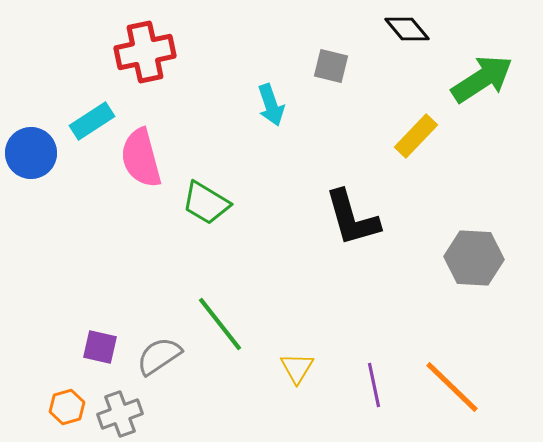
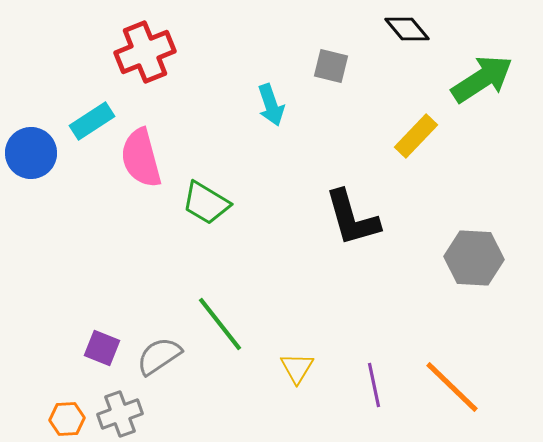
red cross: rotated 10 degrees counterclockwise
purple square: moved 2 px right, 1 px down; rotated 9 degrees clockwise
orange hexagon: moved 12 px down; rotated 12 degrees clockwise
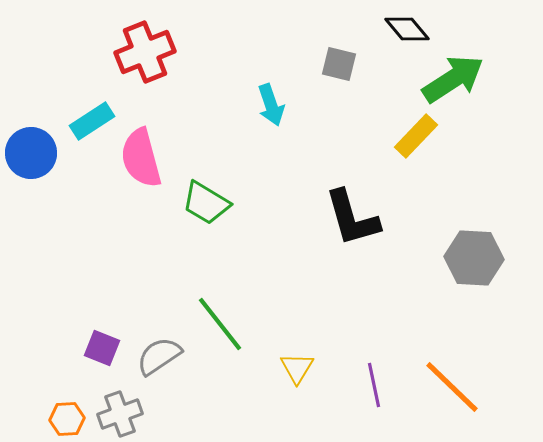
gray square: moved 8 px right, 2 px up
green arrow: moved 29 px left
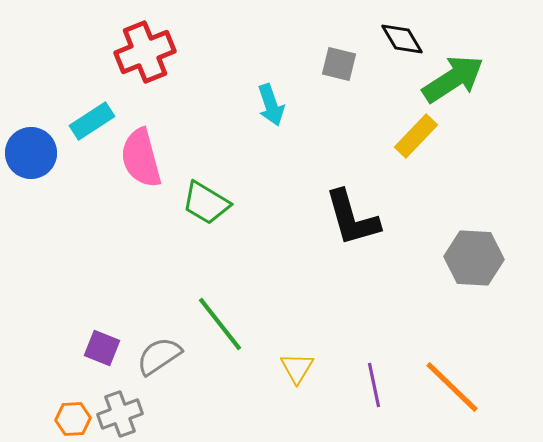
black diamond: moved 5 px left, 10 px down; rotated 9 degrees clockwise
orange hexagon: moved 6 px right
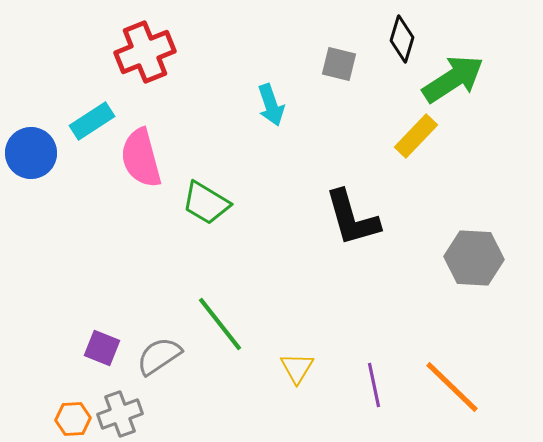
black diamond: rotated 48 degrees clockwise
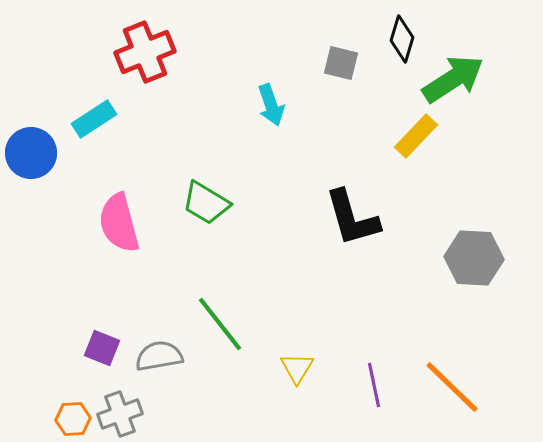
gray square: moved 2 px right, 1 px up
cyan rectangle: moved 2 px right, 2 px up
pink semicircle: moved 22 px left, 65 px down
gray semicircle: rotated 24 degrees clockwise
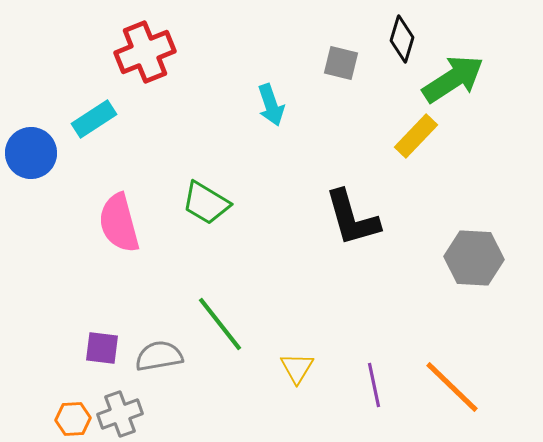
purple square: rotated 15 degrees counterclockwise
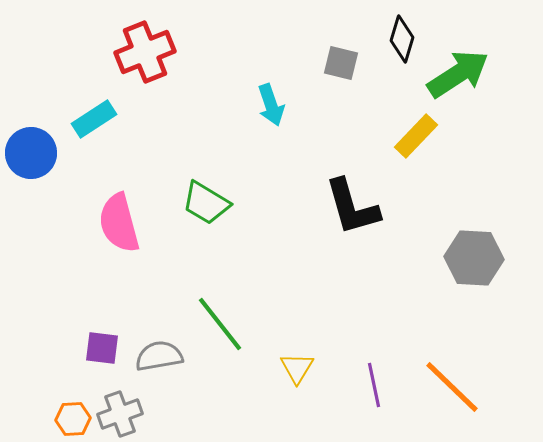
green arrow: moved 5 px right, 5 px up
black L-shape: moved 11 px up
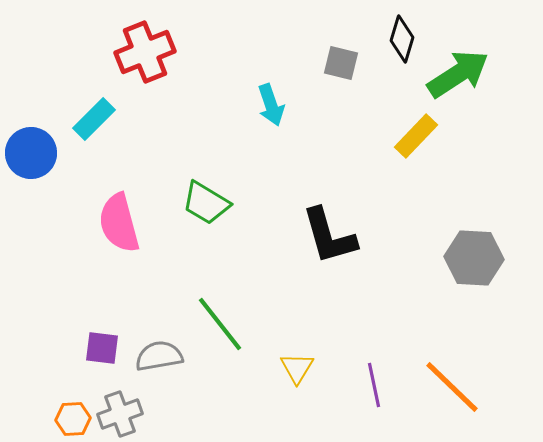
cyan rectangle: rotated 12 degrees counterclockwise
black L-shape: moved 23 px left, 29 px down
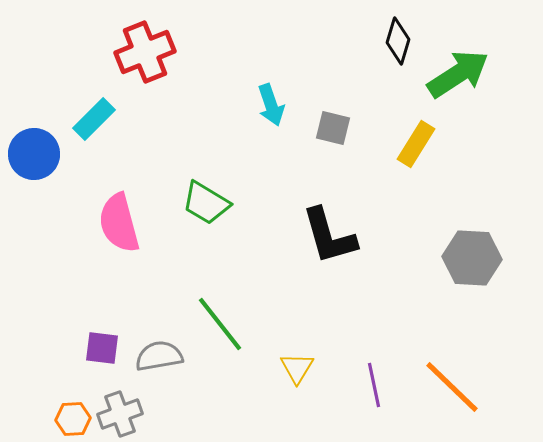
black diamond: moved 4 px left, 2 px down
gray square: moved 8 px left, 65 px down
yellow rectangle: moved 8 px down; rotated 12 degrees counterclockwise
blue circle: moved 3 px right, 1 px down
gray hexagon: moved 2 px left
